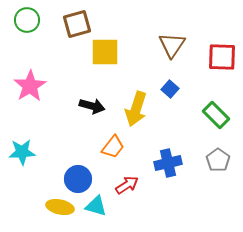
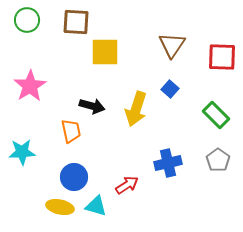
brown square: moved 1 px left, 2 px up; rotated 20 degrees clockwise
orange trapezoid: moved 42 px left, 16 px up; rotated 50 degrees counterclockwise
blue circle: moved 4 px left, 2 px up
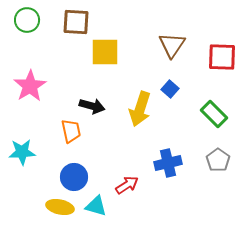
yellow arrow: moved 4 px right
green rectangle: moved 2 px left, 1 px up
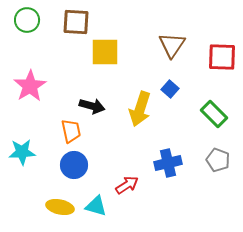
gray pentagon: rotated 15 degrees counterclockwise
blue circle: moved 12 px up
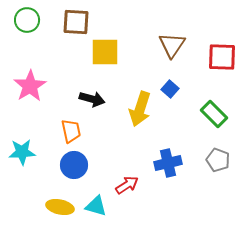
black arrow: moved 7 px up
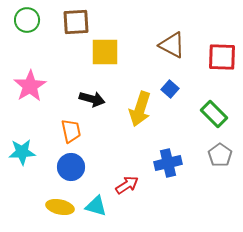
brown square: rotated 8 degrees counterclockwise
brown triangle: rotated 36 degrees counterclockwise
gray pentagon: moved 2 px right, 5 px up; rotated 15 degrees clockwise
blue circle: moved 3 px left, 2 px down
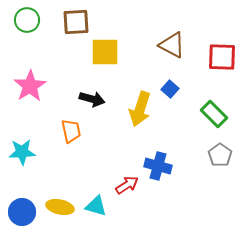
blue cross: moved 10 px left, 3 px down; rotated 28 degrees clockwise
blue circle: moved 49 px left, 45 px down
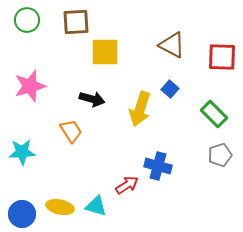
pink star: rotated 16 degrees clockwise
orange trapezoid: rotated 20 degrees counterclockwise
gray pentagon: rotated 20 degrees clockwise
blue circle: moved 2 px down
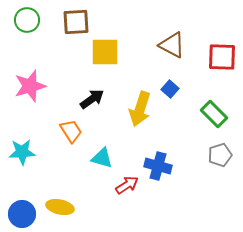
black arrow: rotated 50 degrees counterclockwise
cyan triangle: moved 6 px right, 48 px up
